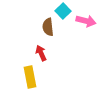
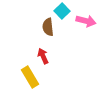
cyan square: moved 1 px left
red arrow: moved 2 px right, 3 px down
yellow rectangle: rotated 20 degrees counterclockwise
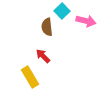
brown semicircle: moved 1 px left
red arrow: rotated 21 degrees counterclockwise
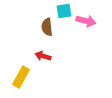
cyan square: moved 2 px right; rotated 35 degrees clockwise
red arrow: rotated 28 degrees counterclockwise
yellow rectangle: moved 9 px left; rotated 60 degrees clockwise
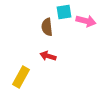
cyan square: moved 1 px down
red arrow: moved 5 px right
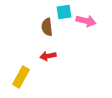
red arrow: rotated 28 degrees counterclockwise
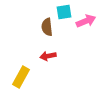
pink arrow: rotated 36 degrees counterclockwise
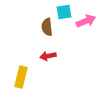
yellow rectangle: rotated 15 degrees counterclockwise
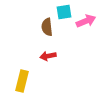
yellow rectangle: moved 1 px right, 4 px down
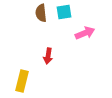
pink arrow: moved 1 px left, 12 px down
brown semicircle: moved 6 px left, 14 px up
red arrow: rotated 70 degrees counterclockwise
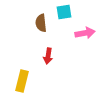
brown semicircle: moved 10 px down
pink arrow: rotated 12 degrees clockwise
